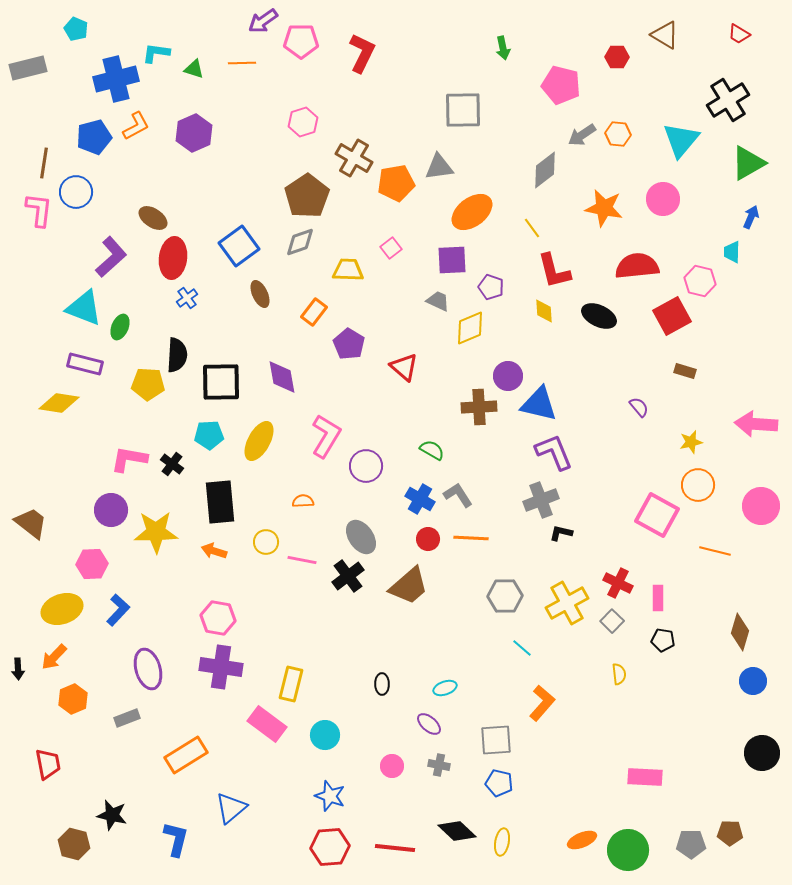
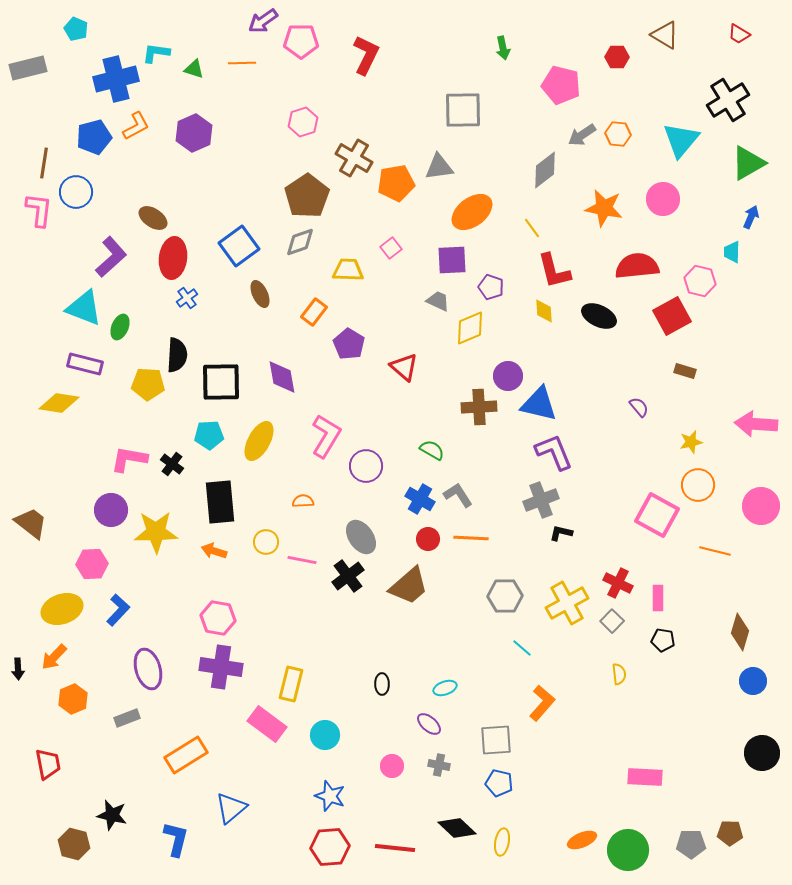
red L-shape at (362, 53): moved 4 px right, 2 px down
black diamond at (457, 831): moved 3 px up
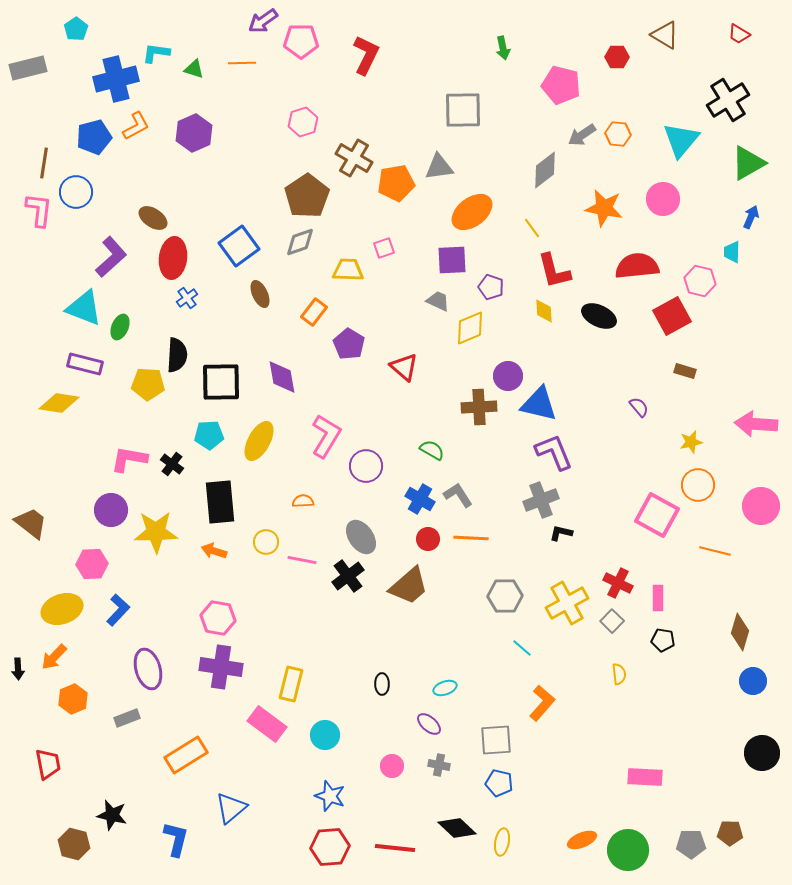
cyan pentagon at (76, 29): rotated 15 degrees clockwise
pink square at (391, 248): moved 7 px left; rotated 20 degrees clockwise
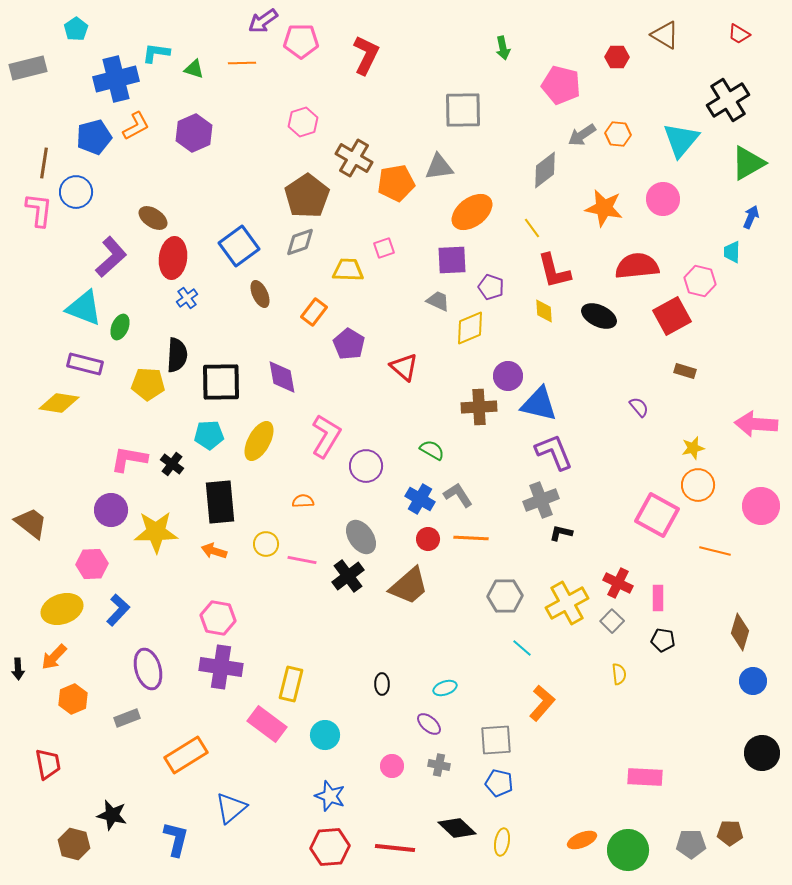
yellow star at (691, 442): moved 2 px right, 6 px down
yellow circle at (266, 542): moved 2 px down
